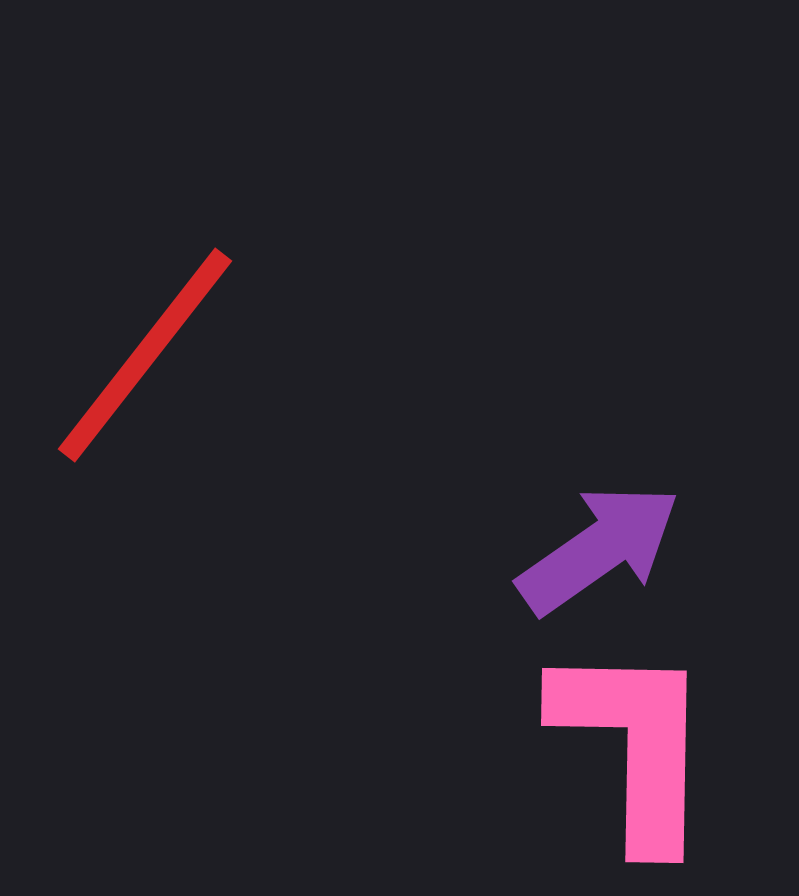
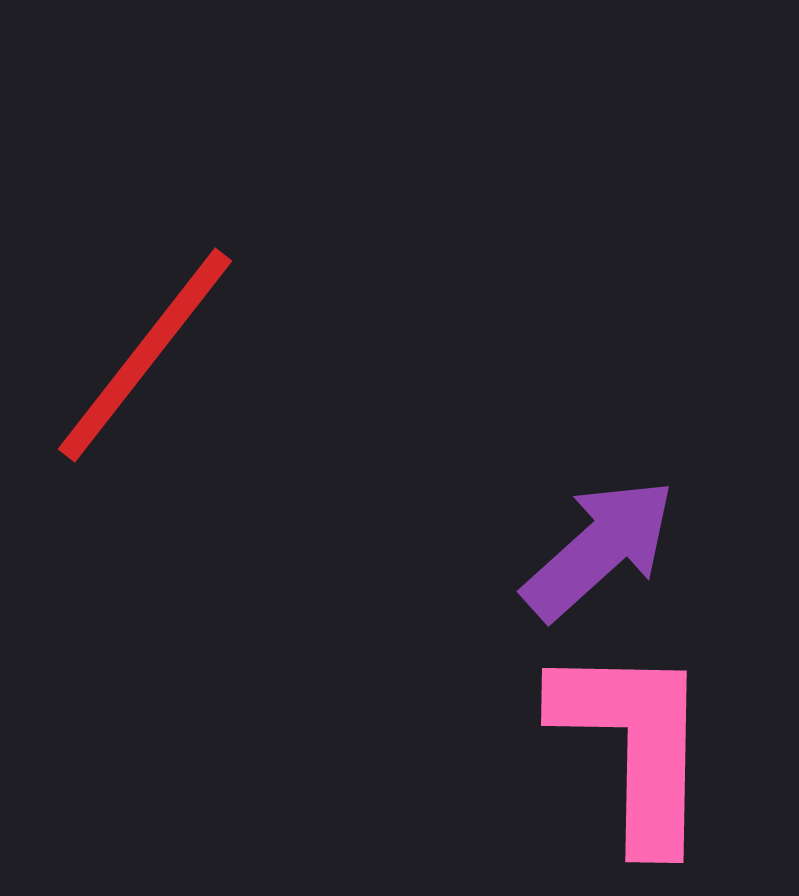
purple arrow: rotated 7 degrees counterclockwise
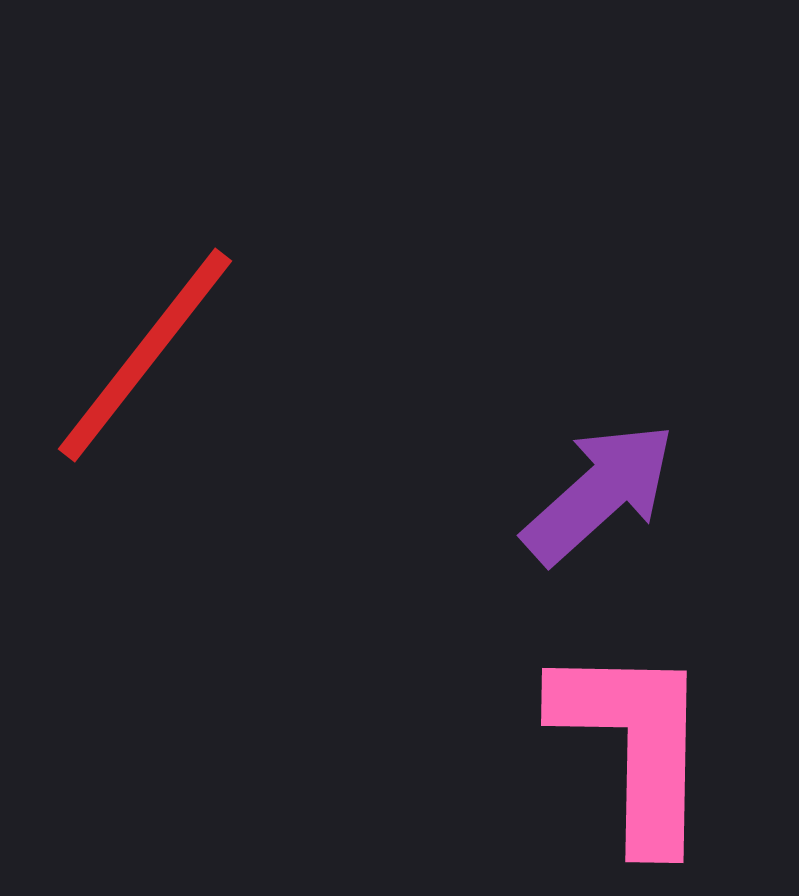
purple arrow: moved 56 px up
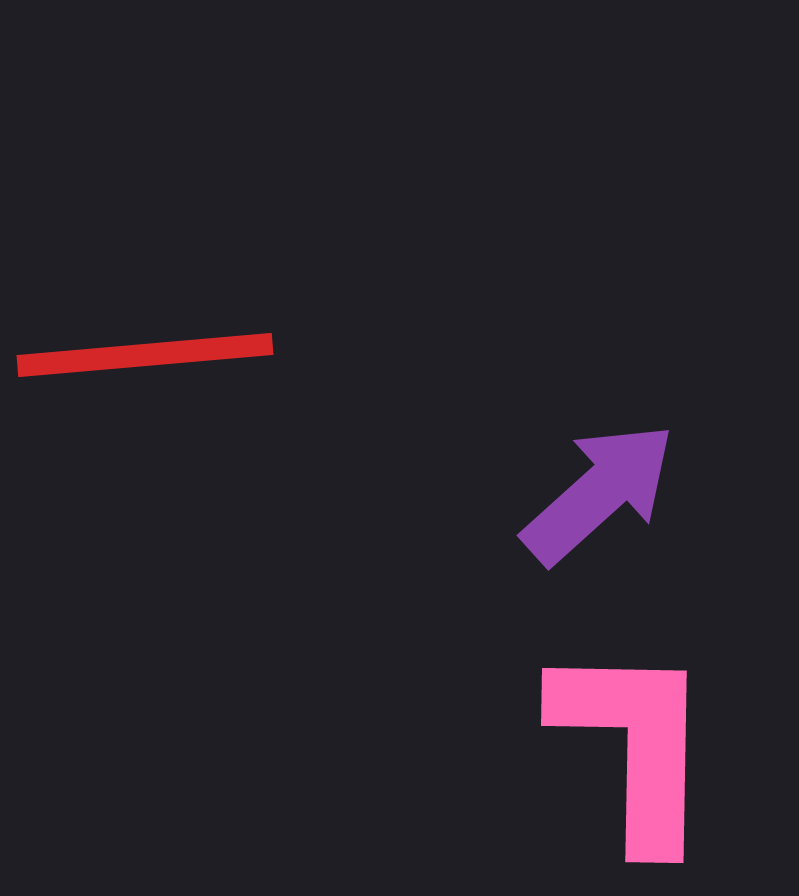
red line: rotated 47 degrees clockwise
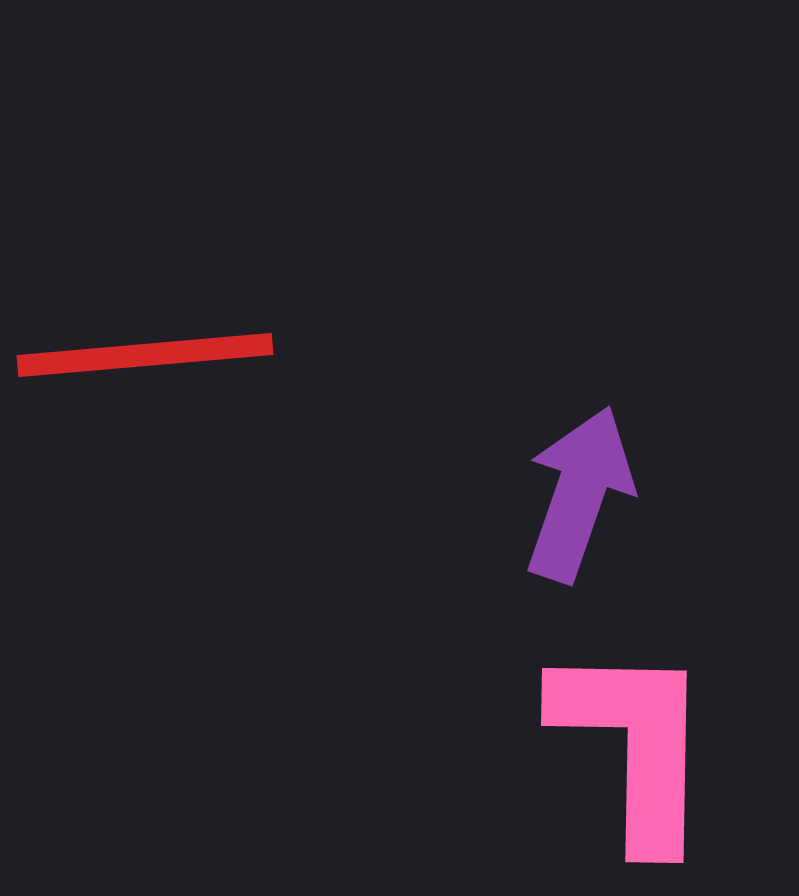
purple arrow: moved 20 px left, 1 px down; rotated 29 degrees counterclockwise
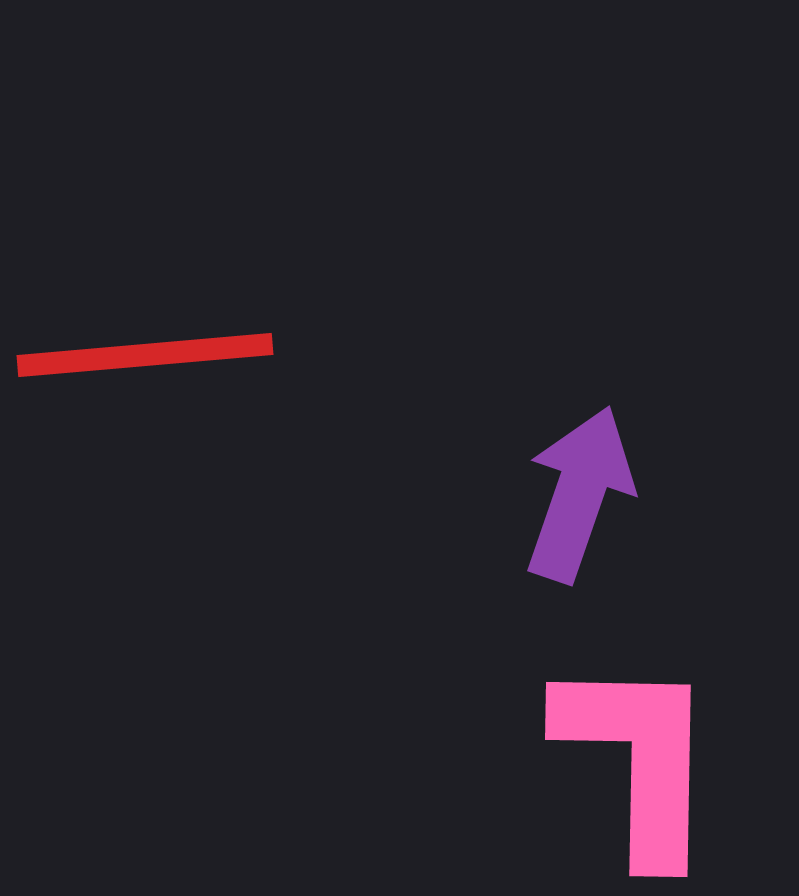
pink L-shape: moved 4 px right, 14 px down
